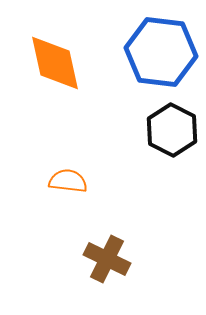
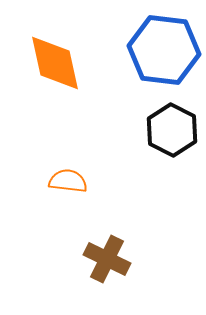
blue hexagon: moved 3 px right, 2 px up
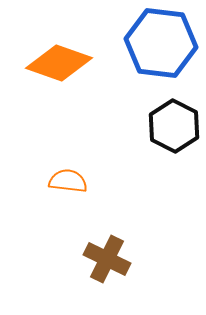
blue hexagon: moved 3 px left, 7 px up
orange diamond: moved 4 px right; rotated 58 degrees counterclockwise
black hexagon: moved 2 px right, 4 px up
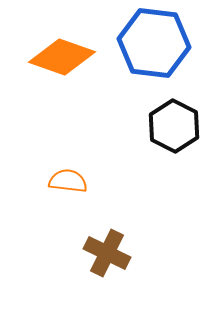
blue hexagon: moved 7 px left
orange diamond: moved 3 px right, 6 px up
brown cross: moved 6 px up
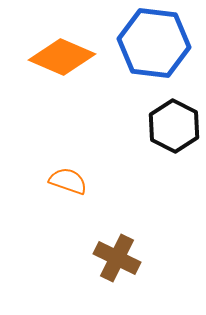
orange diamond: rotated 4 degrees clockwise
orange semicircle: rotated 12 degrees clockwise
brown cross: moved 10 px right, 5 px down
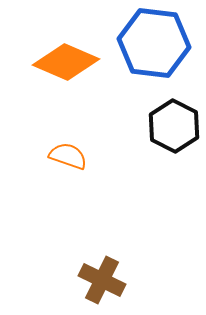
orange diamond: moved 4 px right, 5 px down
orange semicircle: moved 25 px up
brown cross: moved 15 px left, 22 px down
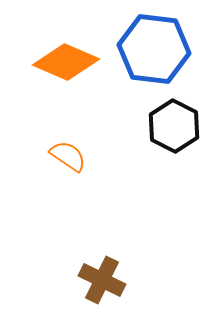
blue hexagon: moved 6 px down
orange semicircle: rotated 15 degrees clockwise
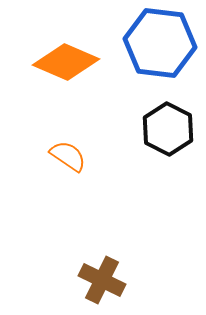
blue hexagon: moved 6 px right, 6 px up
black hexagon: moved 6 px left, 3 px down
